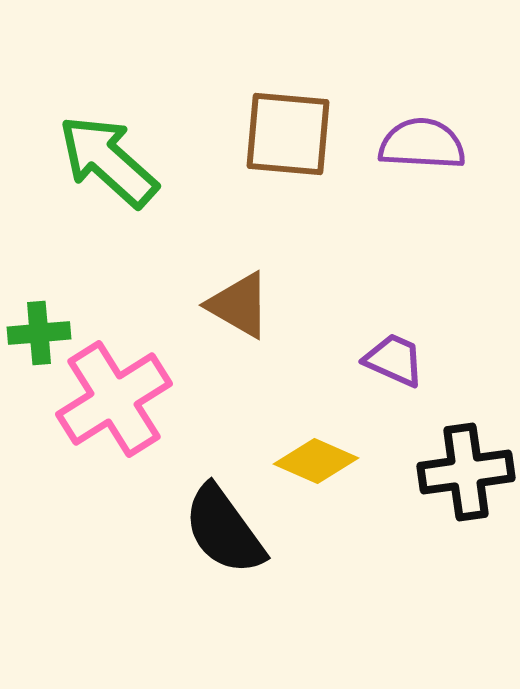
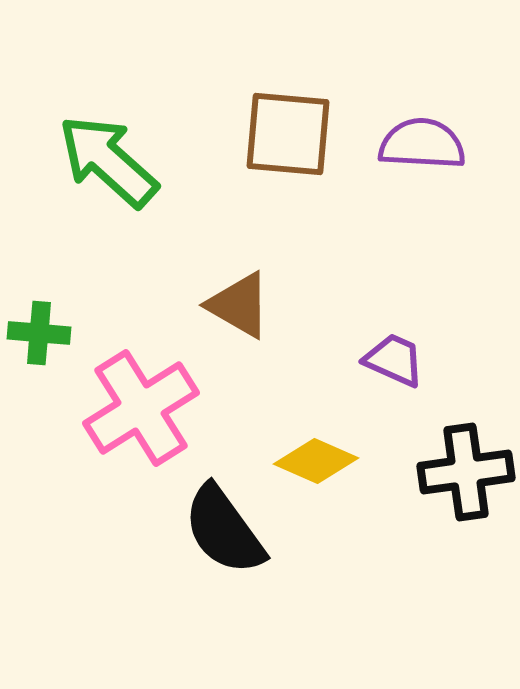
green cross: rotated 10 degrees clockwise
pink cross: moved 27 px right, 9 px down
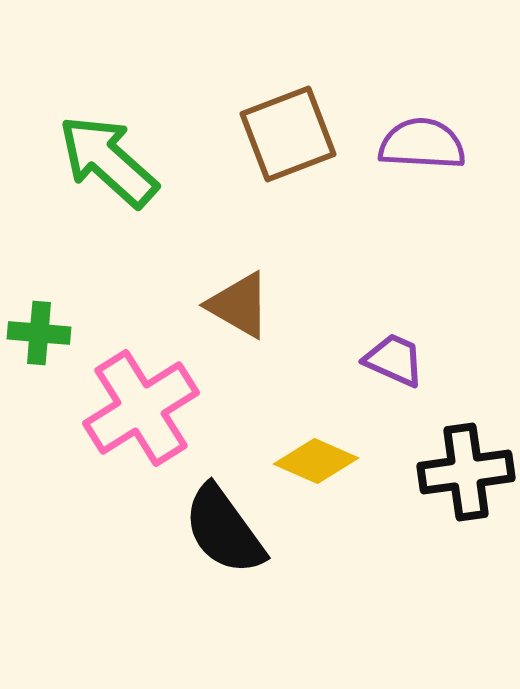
brown square: rotated 26 degrees counterclockwise
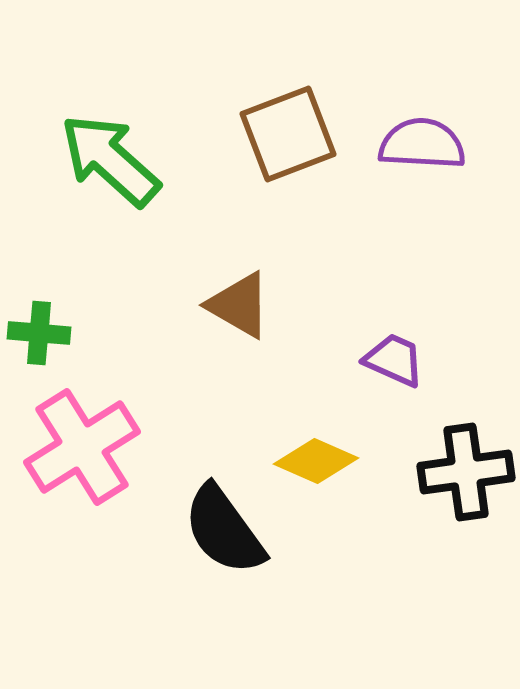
green arrow: moved 2 px right, 1 px up
pink cross: moved 59 px left, 39 px down
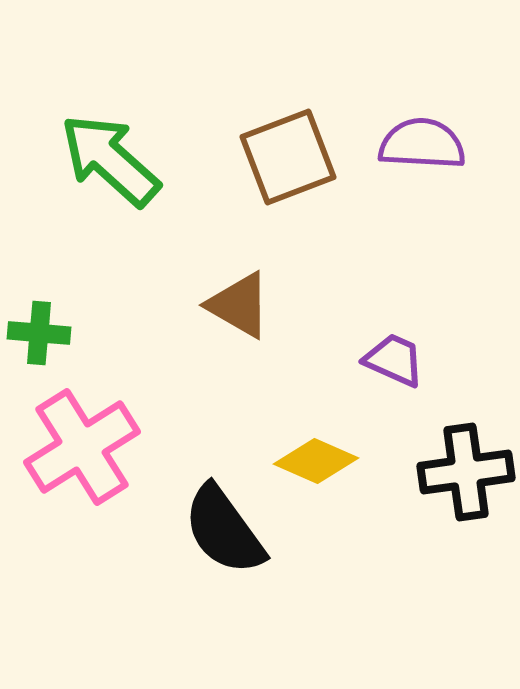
brown square: moved 23 px down
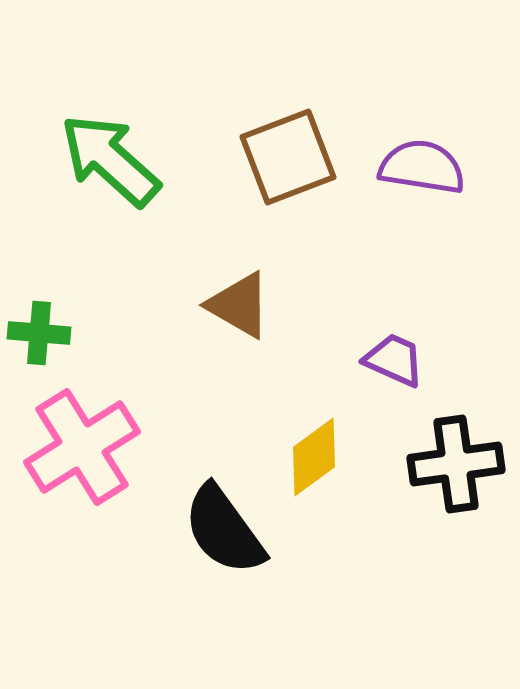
purple semicircle: moved 23 px down; rotated 6 degrees clockwise
yellow diamond: moved 2 px left, 4 px up; rotated 60 degrees counterclockwise
black cross: moved 10 px left, 8 px up
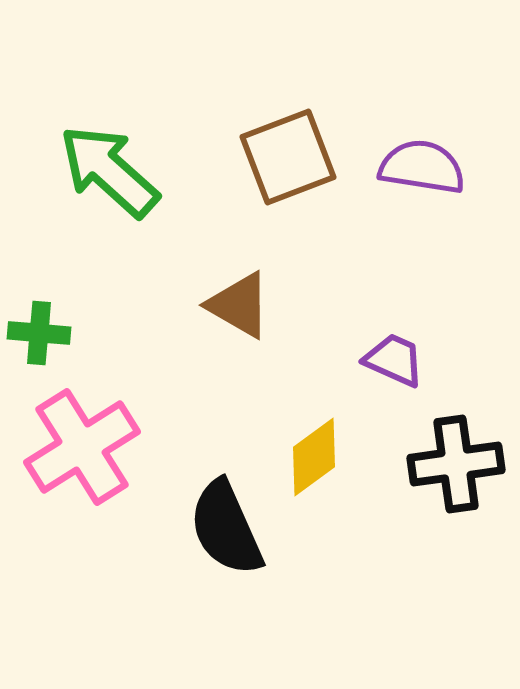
green arrow: moved 1 px left, 11 px down
black semicircle: moved 2 px right, 2 px up; rotated 12 degrees clockwise
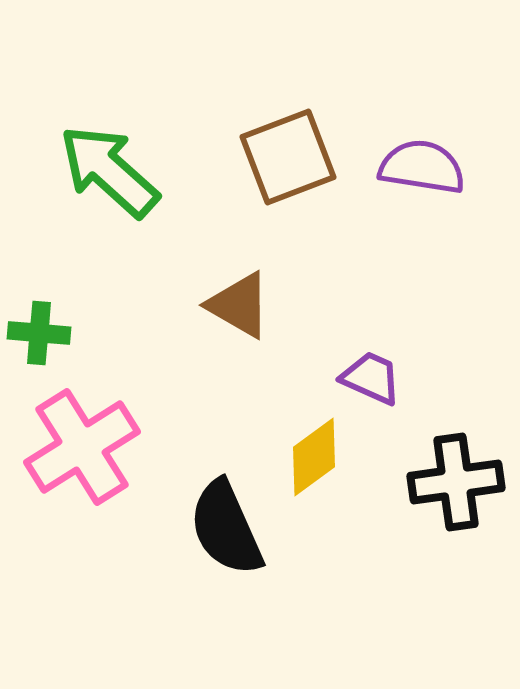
purple trapezoid: moved 23 px left, 18 px down
black cross: moved 18 px down
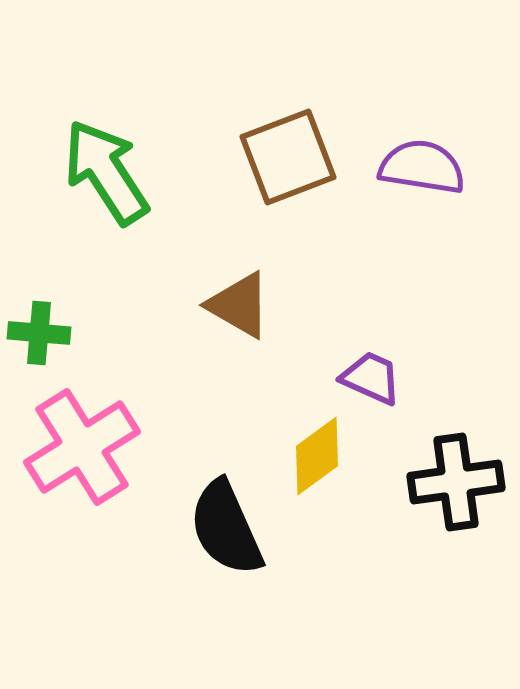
green arrow: moved 3 px left, 1 px down; rotated 15 degrees clockwise
yellow diamond: moved 3 px right, 1 px up
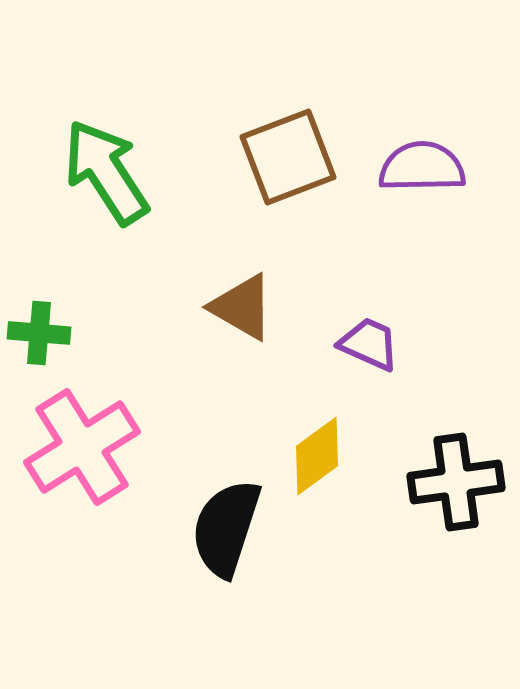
purple semicircle: rotated 10 degrees counterclockwise
brown triangle: moved 3 px right, 2 px down
purple trapezoid: moved 2 px left, 34 px up
black semicircle: rotated 42 degrees clockwise
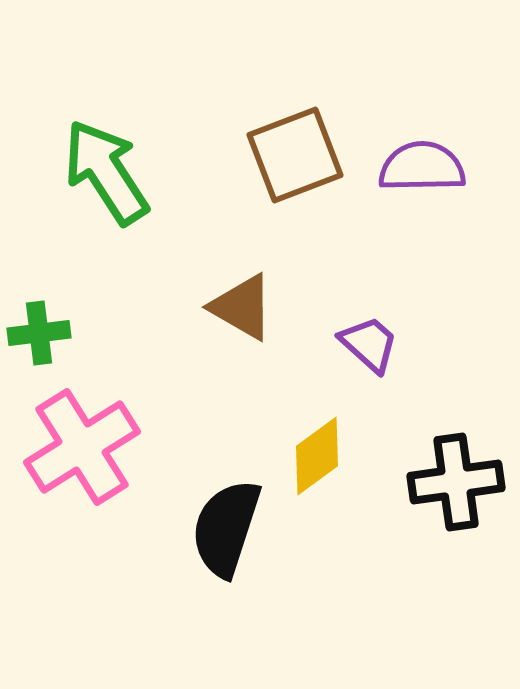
brown square: moved 7 px right, 2 px up
green cross: rotated 12 degrees counterclockwise
purple trapezoid: rotated 18 degrees clockwise
